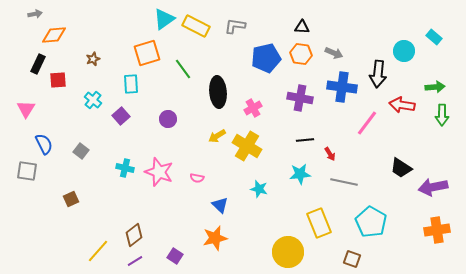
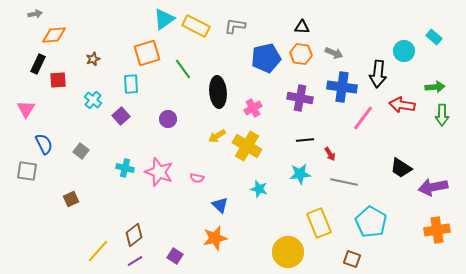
pink line at (367, 123): moved 4 px left, 5 px up
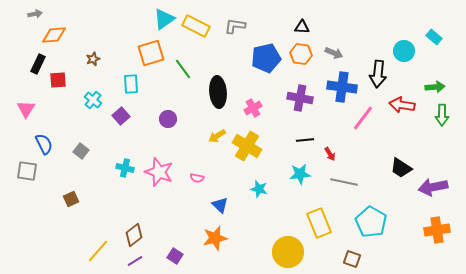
orange square at (147, 53): moved 4 px right
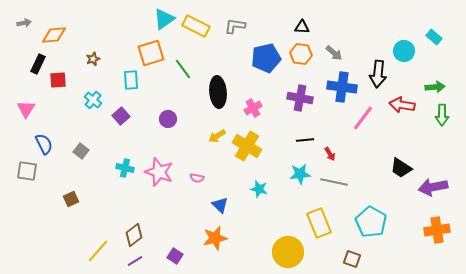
gray arrow at (35, 14): moved 11 px left, 9 px down
gray arrow at (334, 53): rotated 18 degrees clockwise
cyan rectangle at (131, 84): moved 4 px up
gray line at (344, 182): moved 10 px left
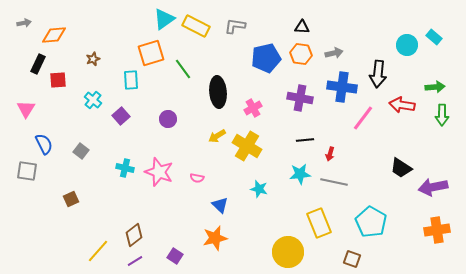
cyan circle at (404, 51): moved 3 px right, 6 px up
gray arrow at (334, 53): rotated 54 degrees counterclockwise
red arrow at (330, 154): rotated 48 degrees clockwise
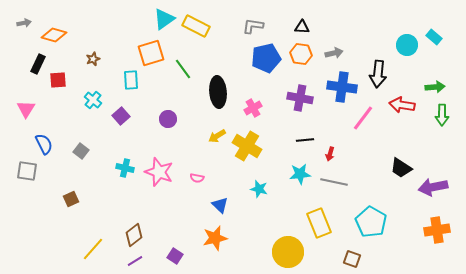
gray L-shape at (235, 26): moved 18 px right
orange diamond at (54, 35): rotated 20 degrees clockwise
yellow line at (98, 251): moved 5 px left, 2 px up
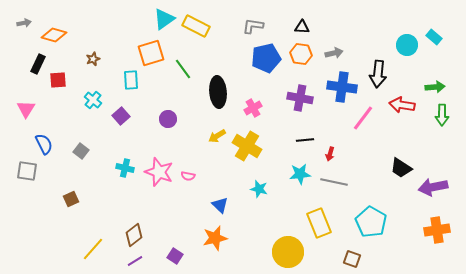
pink semicircle at (197, 178): moved 9 px left, 2 px up
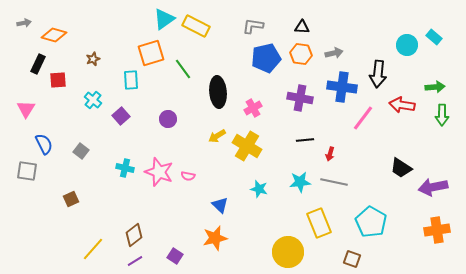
cyan star at (300, 174): moved 8 px down
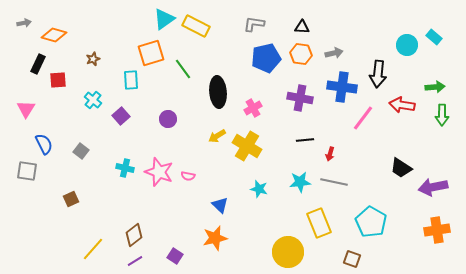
gray L-shape at (253, 26): moved 1 px right, 2 px up
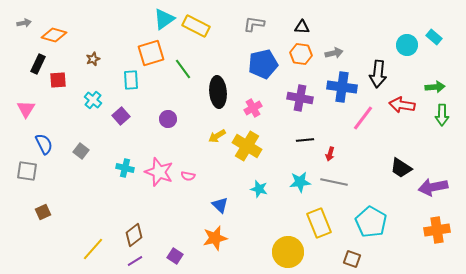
blue pentagon at (266, 58): moved 3 px left, 6 px down
brown square at (71, 199): moved 28 px left, 13 px down
